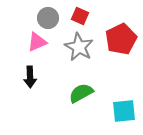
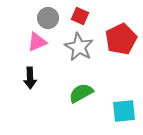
black arrow: moved 1 px down
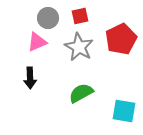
red square: rotated 36 degrees counterclockwise
cyan square: rotated 15 degrees clockwise
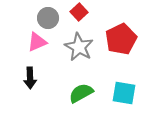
red square: moved 1 px left, 4 px up; rotated 30 degrees counterclockwise
cyan square: moved 18 px up
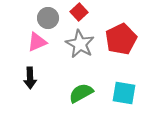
gray star: moved 1 px right, 3 px up
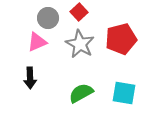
red pentagon: rotated 12 degrees clockwise
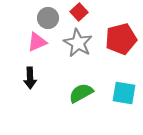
gray star: moved 2 px left, 1 px up
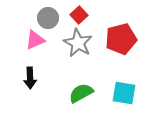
red square: moved 3 px down
pink triangle: moved 2 px left, 2 px up
